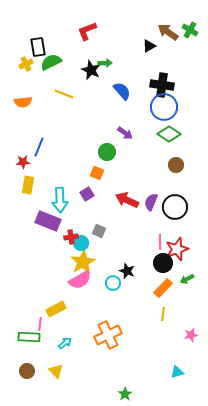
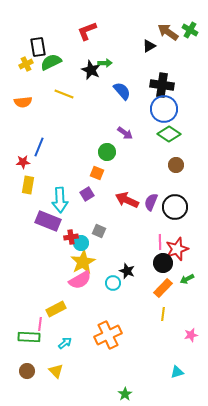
blue circle at (164, 107): moved 2 px down
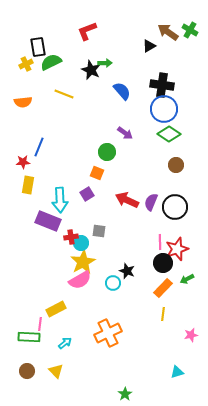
gray square at (99, 231): rotated 16 degrees counterclockwise
orange cross at (108, 335): moved 2 px up
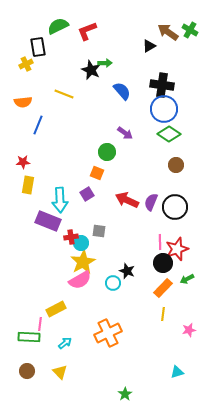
green semicircle at (51, 62): moved 7 px right, 36 px up
blue line at (39, 147): moved 1 px left, 22 px up
pink star at (191, 335): moved 2 px left, 5 px up
yellow triangle at (56, 371): moved 4 px right, 1 px down
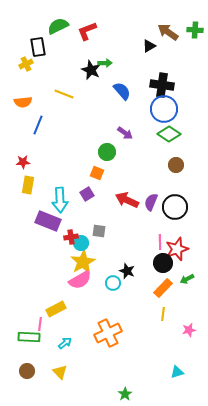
green cross at (190, 30): moved 5 px right; rotated 28 degrees counterclockwise
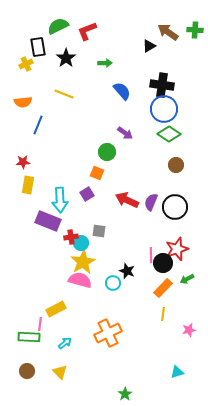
black star at (91, 70): moved 25 px left, 12 px up; rotated 12 degrees clockwise
pink line at (160, 242): moved 9 px left, 13 px down
pink semicircle at (80, 280): rotated 135 degrees counterclockwise
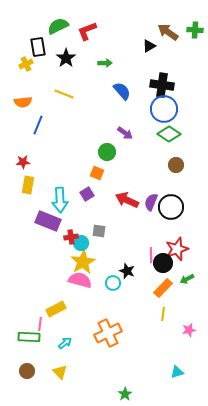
black circle at (175, 207): moved 4 px left
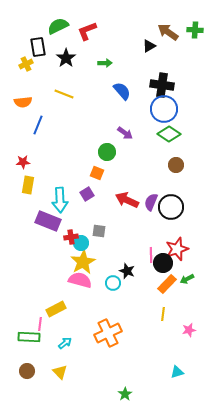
orange rectangle at (163, 288): moved 4 px right, 4 px up
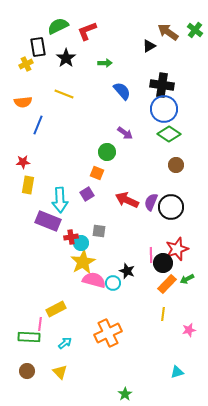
green cross at (195, 30): rotated 35 degrees clockwise
pink semicircle at (80, 280): moved 14 px right
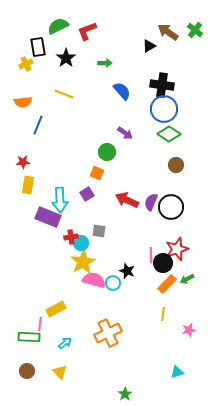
purple rectangle at (48, 221): moved 4 px up
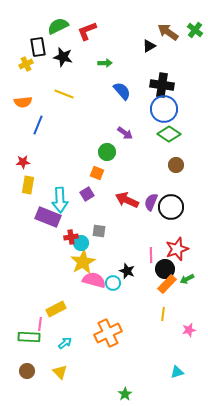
black star at (66, 58): moved 3 px left, 1 px up; rotated 24 degrees counterclockwise
black circle at (163, 263): moved 2 px right, 6 px down
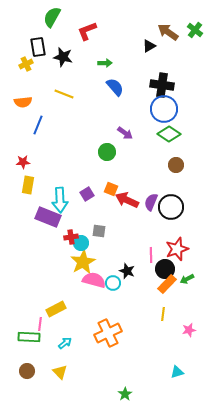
green semicircle at (58, 26): moved 6 px left, 9 px up; rotated 35 degrees counterclockwise
blue semicircle at (122, 91): moved 7 px left, 4 px up
orange square at (97, 173): moved 14 px right, 16 px down
